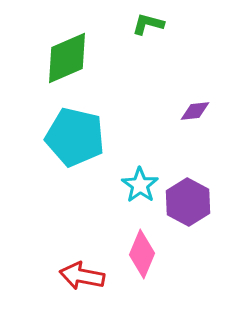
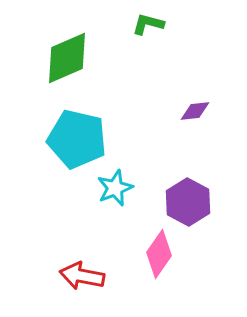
cyan pentagon: moved 2 px right, 2 px down
cyan star: moved 25 px left, 3 px down; rotated 15 degrees clockwise
pink diamond: moved 17 px right; rotated 12 degrees clockwise
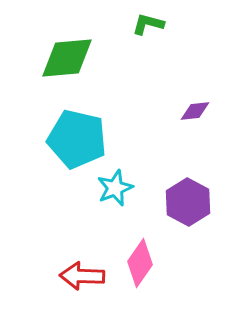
green diamond: rotated 18 degrees clockwise
pink diamond: moved 19 px left, 9 px down
red arrow: rotated 9 degrees counterclockwise
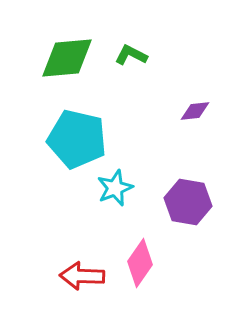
green L-shape: moved 17 px left, 31 px down; rotated 12 degrees clockwise
purple hexagon: rotated 18 degrees counterclockwise
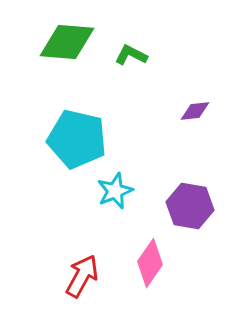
green diamond: moved 16 px up; rotated 10 degrees clockwise
cyan star: moved 3 px down
purple hexagon: moved 2 px right, 4 px down
pink diamond: moved 10 px right
red arrow: rotated 117 degrees clockwise
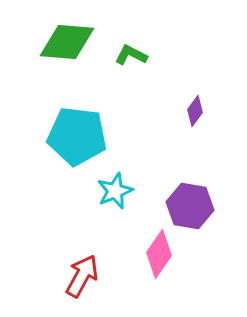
purple diamond: rotated 48 degrees counterclockwise
cyan pentagon: moved 3 px up; rotated 6 degrees counterclockwise
pink diamond: moved 9 px right, 9 px up
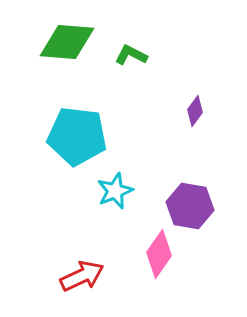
red arrow: rotated 36 degrees clockwise
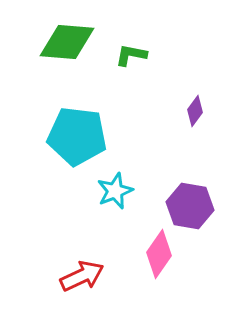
green L-shape: rotated 16 degrees counterclockwise
